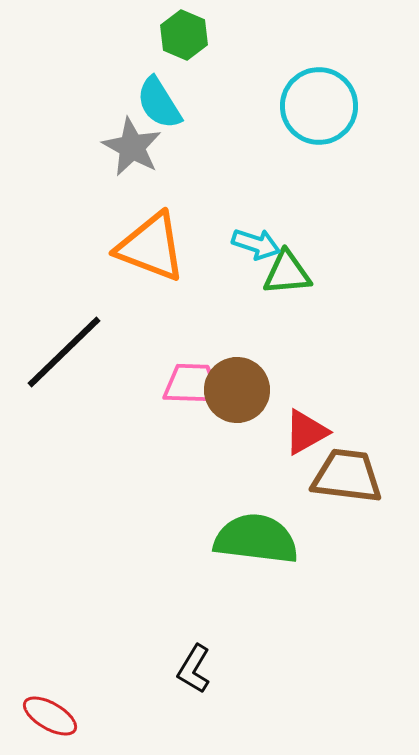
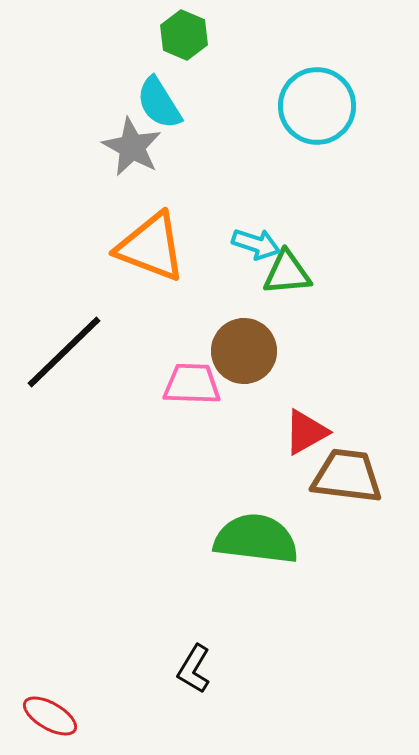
cyan circle: moved 2 px left
brown circle: moved 7 px right, 39 px up
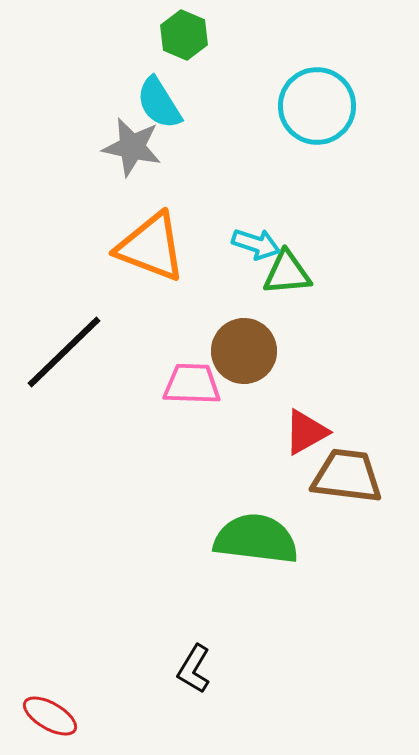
gray star: rotated 16 degrees counterclockwise
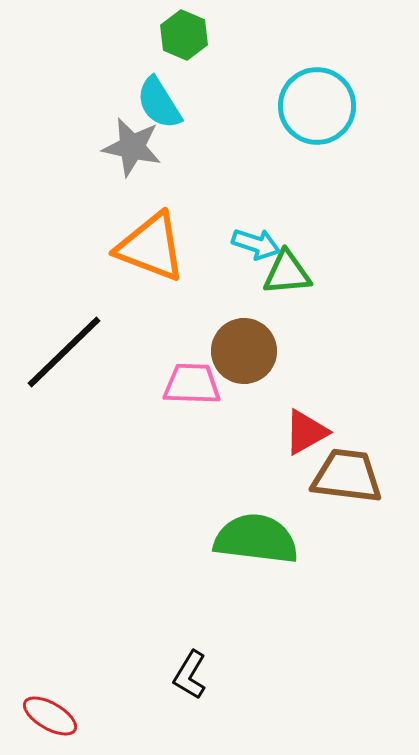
black L-shape: moved 4 px left, 6 px down
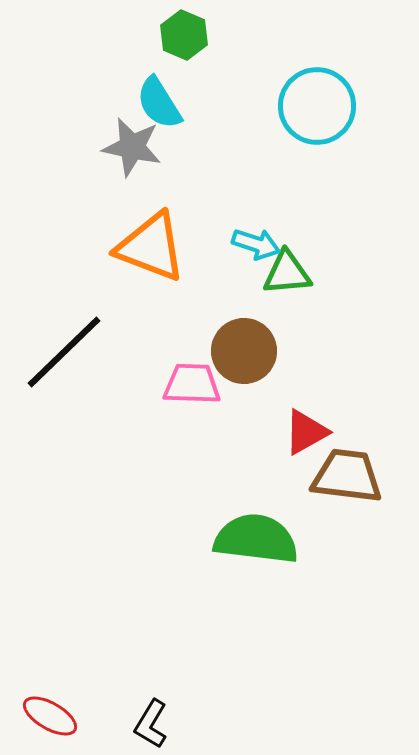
black L-shape: moved 39 px left, 49 px down
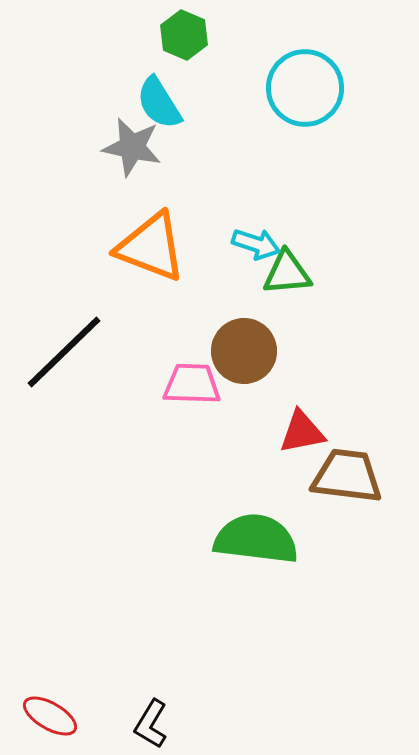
cyan circle: moved 12 px left, 18 px up
red triangle: moved 4 px left; rotated 18 degrees clockwise
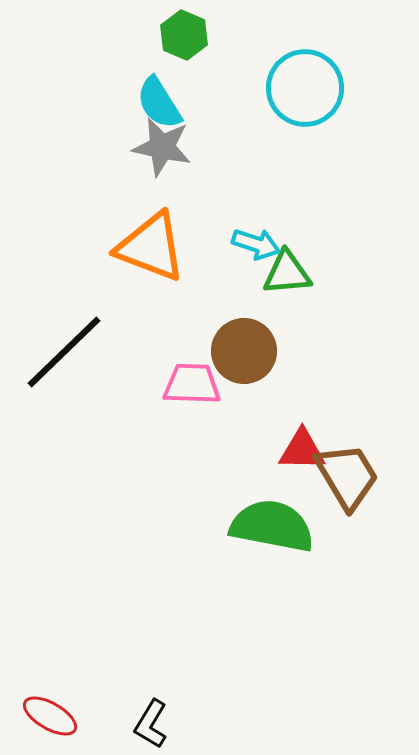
gray star: moved 30 px right
red triangle: moved 18 px down; rotated 12 degrees clockwise
brown trapezoid: rotated 52 degrees clockwise
green semicircle: moved 16 px right, 13 px up; rotated 4 degrees clockwise
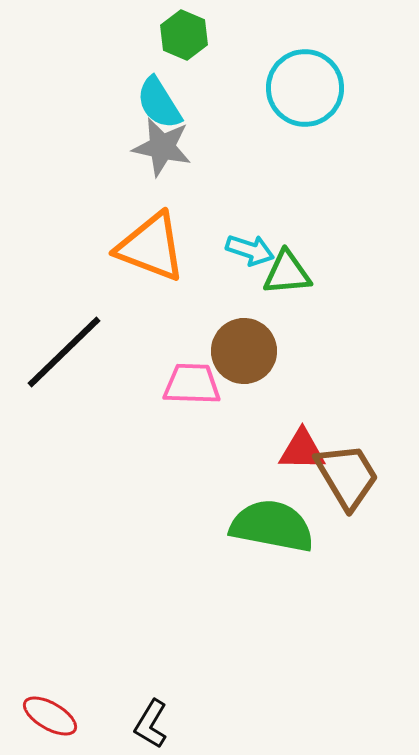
cyan arrow: moved 6 px left, 6 px down
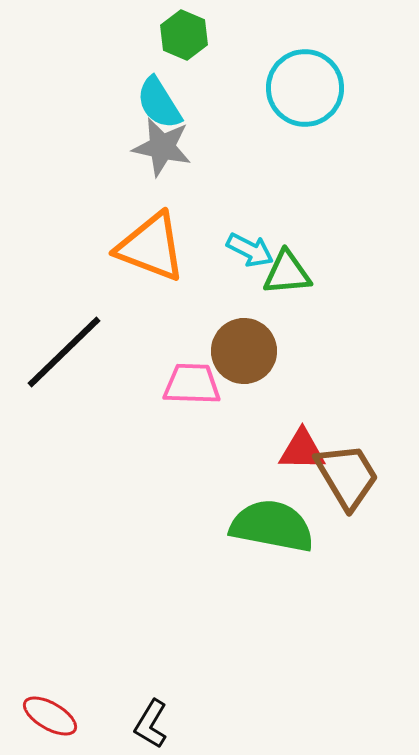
cyan arrow: rotated 9 degrees clockwise
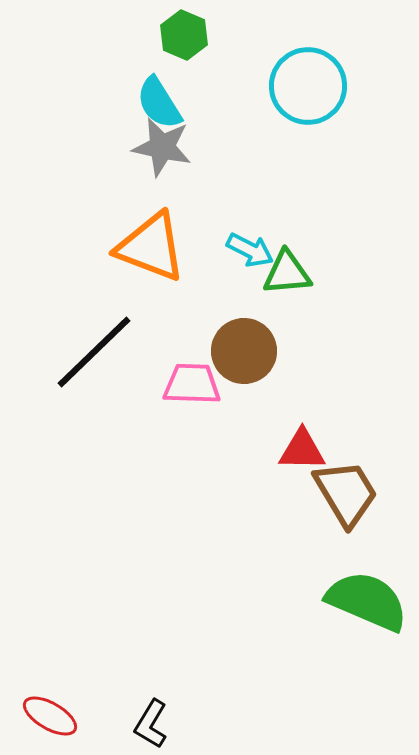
cyan circle: moved 3 px right, 2 px up
black line: moved 30 px right
brown trapezoid: moved 1 px left, 17 px down
green semicircle: moved 95 px right, 75 px down; rotated 12 degrees clockwise
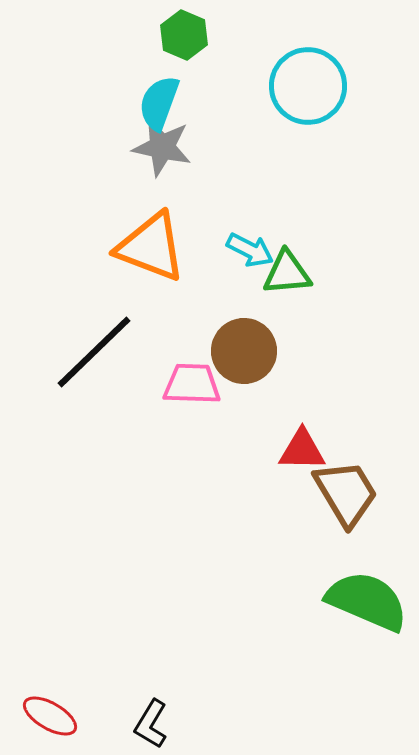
cyan semicircle: rotated 52 degrees clockwise
